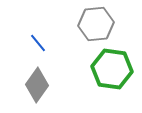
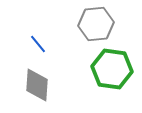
blue line: moved 1 px down
gray diamond: rotated 32 degrees counterclockwise
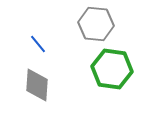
gray hexagon: rotated 12 degrees clockwise
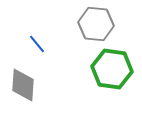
blue line: moved 1 px left
gray diamond: moved 14 px left
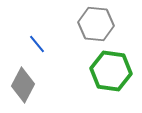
green hexagon: moved 1 px left, 2 px down
gray diamond: rotated 24 degrees clockwise
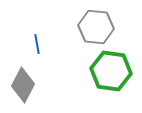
gray hexagon: moved 3 px down
blue line: rotated 30 degrees clockwise
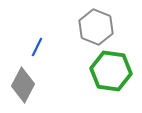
gray hexagon: rotated 16 degrees clockwise
blue line: moved 3 px down; rotated 36 degrees clockwise
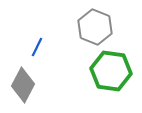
gray hexagon: moved 1 px left
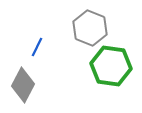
gray hexagon: moved 5 px left, 1 px down
green hexagon: moved 5 px up
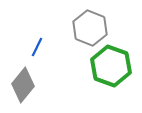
green hexagon: rotated 12 degrees clockwise
gray diamond: rotated 12 degrees clockwise
